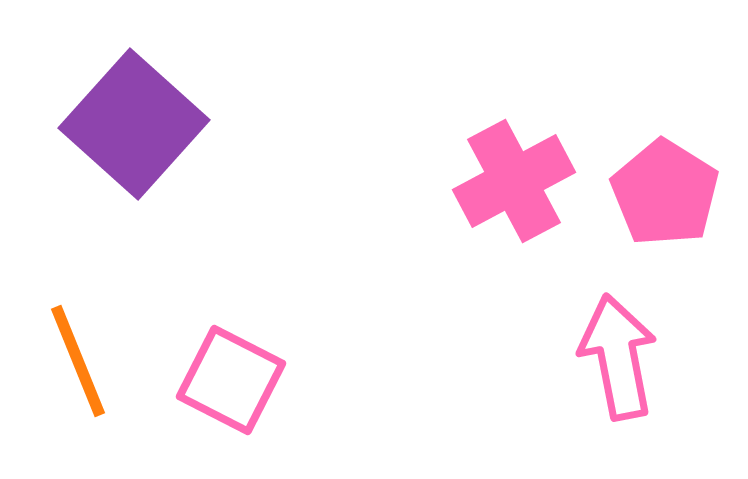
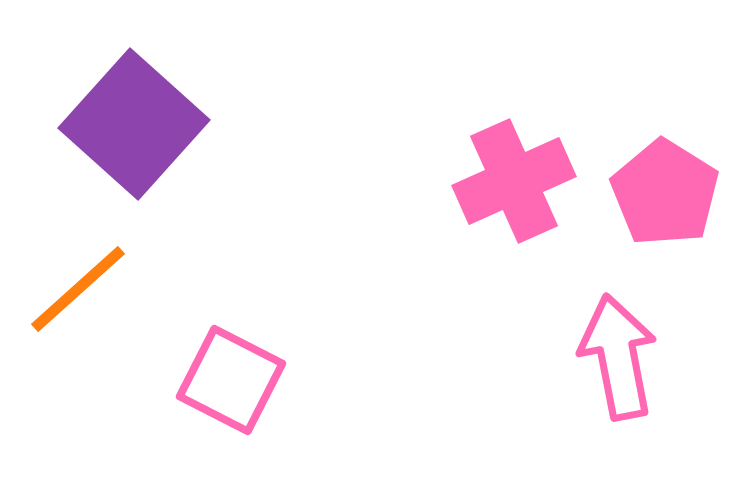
pink cross: rotated 4 degrees clockwise
orange line: moved 72 px up; rotated 70 degrees clockwise
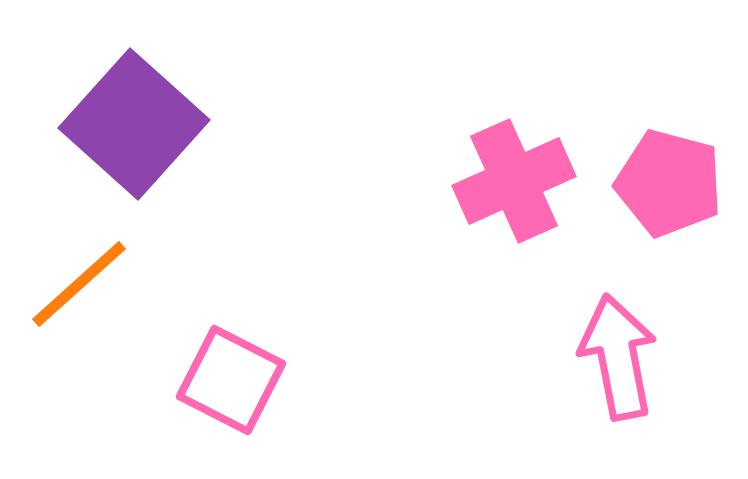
pink pentagon: moved 4 px right, 10 px up; rotated 17 degrees counterclockwise
orange line: moved 1 px right, 5 px up
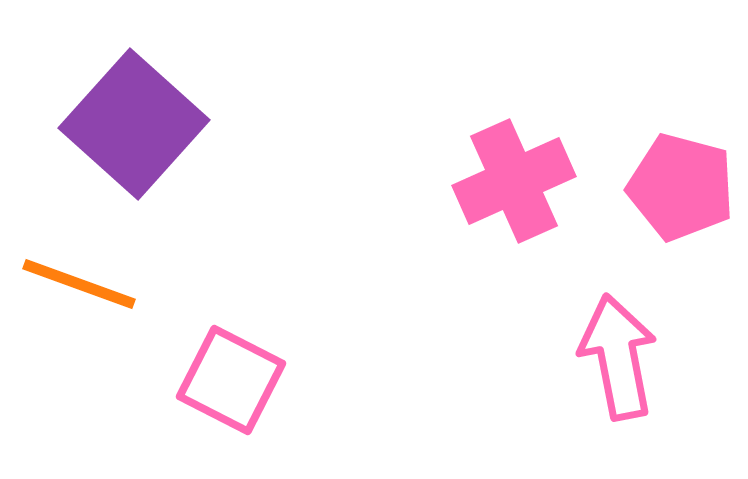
pink pentagon: moved 12 px right, 4 px down
orange line: rotated 62 degrees clockwise
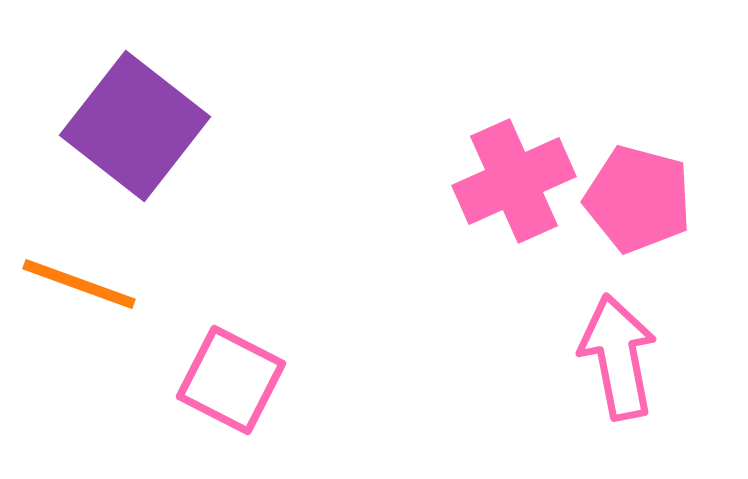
purple square: moved 1 px right, 2 px down; rotated 4 degrees counterclockwise
pink pentagon: moved 43 px left, 12 px down
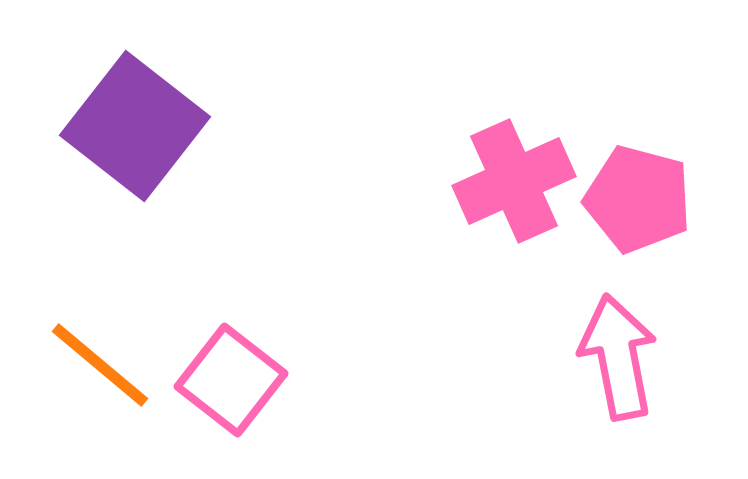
orange line: moved 21 px right, 81 px down; rotated 20 degrees clockwise
pink square: rotated 11 degrees clockwise
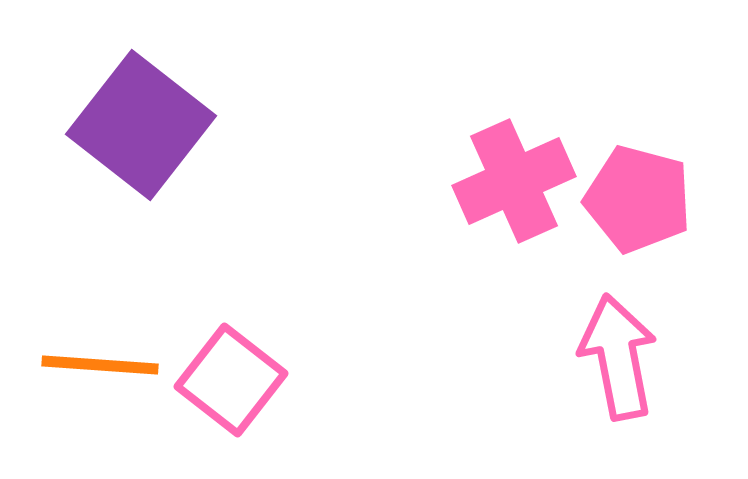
purple square: moved 6 px right, 1 px up
orange line: rotated 36 degrees counterclockwise
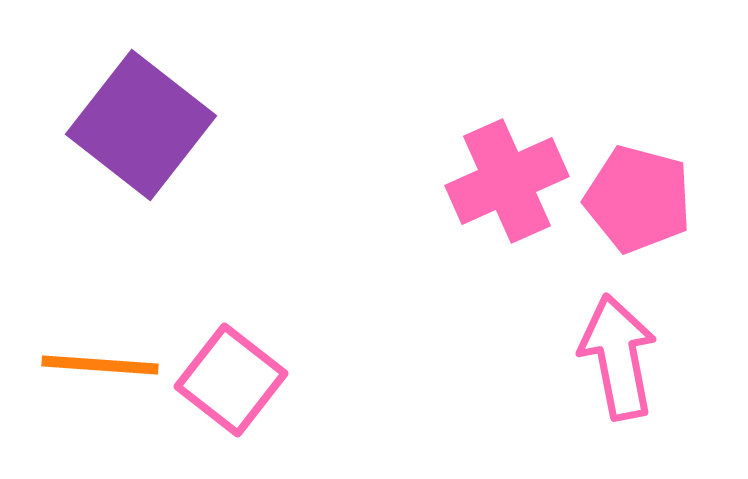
pink cross: moved 7 px left
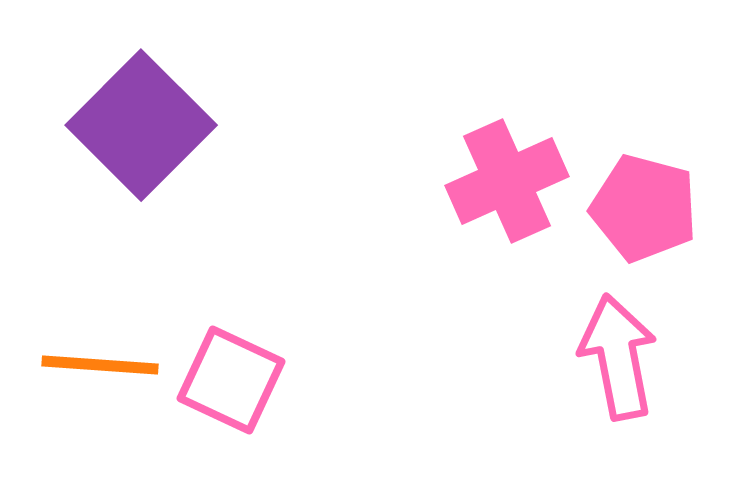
purple square: rotated 7 degrees clockwise
pink pentagon: moved 6 px right, 9 px down
pink square: rotated 13 degrees counterclockwise
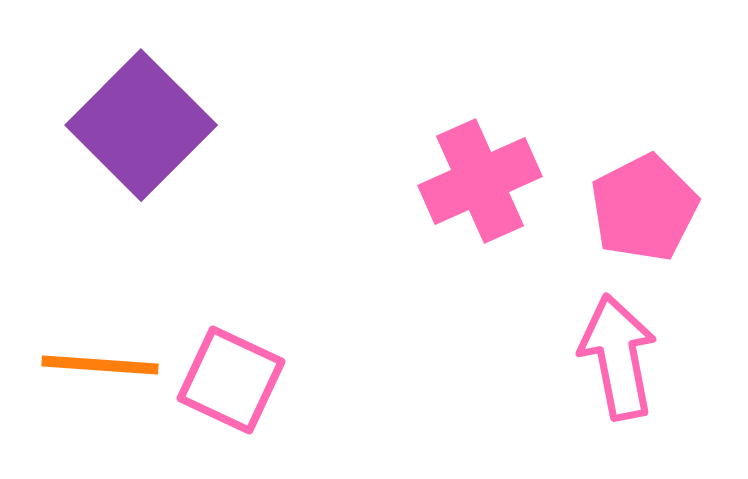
pink cross: moved 27 px left
pink pentagon: rotated 30 degrees clockwise
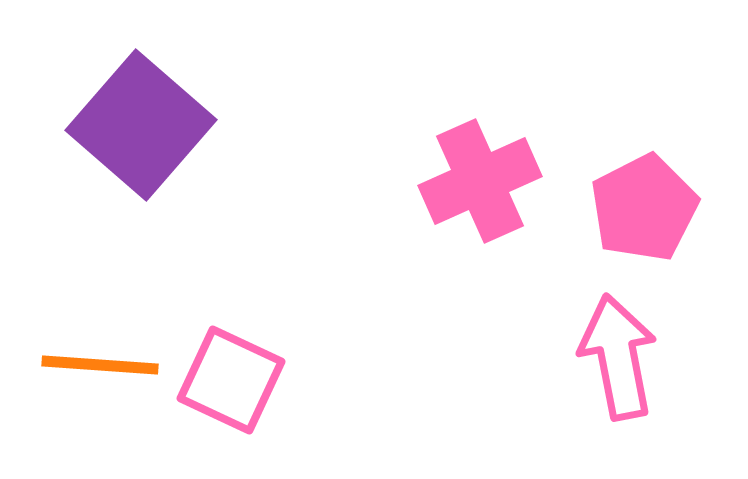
purple square: rotated 4 degrees counterclockwise
